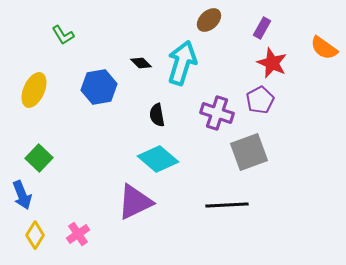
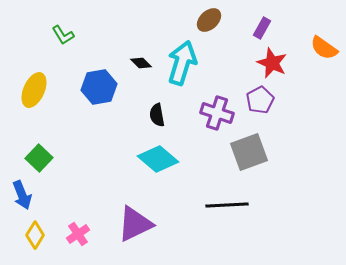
purple triangle: moved 22 px down
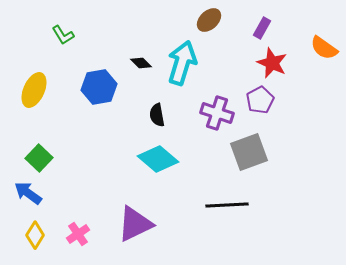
blue arrow: moved 6 px right, 2 px up; rotated 148 degrees clockwise
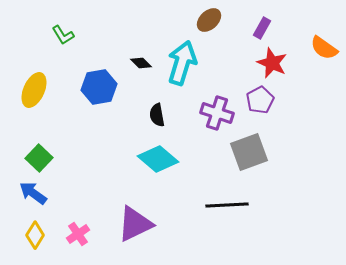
blue arrow: moved 5 px right
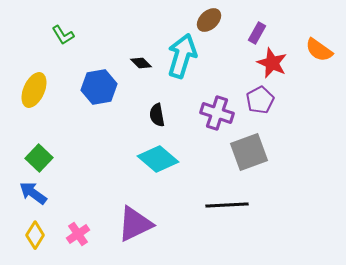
purple rectangle: moved 5 px left, 5 px down
orange semicircle: moved 5 px left, 2 px down
cyan arrow: moved 7 px up
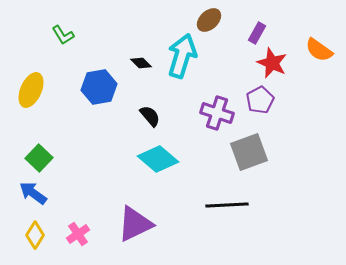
yellow ellipse: moved 3 px left
black semicircle: moved 7 px left, 1 px down; rotated 150 degrees clockwise
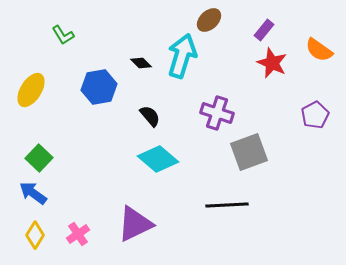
purple rectangle: moved 7 px right, 3 px up; rotated 10 degrees clockwise
yellow ellipse: rotated 8 degrees clockwise
purple pentagon: moved 55 px right, 15 px down
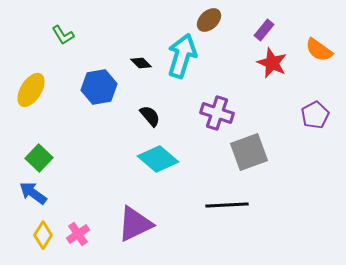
yellow diamond: moved 8 px right
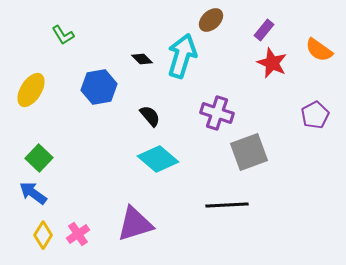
brown ellipse: moved 2 px right
black diamond: moved 1 px right, 4 px up
purple triangle: rotated 9 degrees clockwise
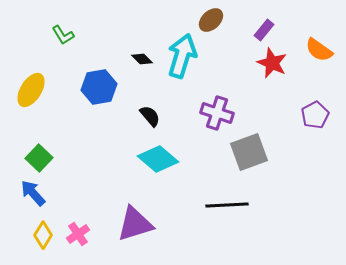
blue arrow: rotated 12 degrees clockwise
